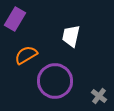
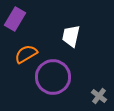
orange semicircle: moved 1 px up
purple circle: moved 2 px left, 4 px up
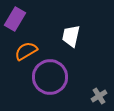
orange semicircle: moved 3 px up
purple circle: moved 3 px left
gray cross: rotated 21 degrees clockwise
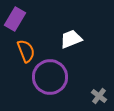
white trapezoid: moved 3 px down; rotated 55 degrees clockwise
orange semicircle: rotated 100 degrees clockwise
gray cross: rotated 21 degrees counterclockwise
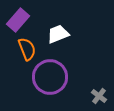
purple rectangle: moved 3 px right, 1 px down; rotated 10 degrees clockwise
white trapezoid: moved 13 px left, 5 px up
orange semicircle: moved 1 px right, 2 px up
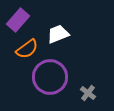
orange semicircle: rotated 75 degrees clockwise
gray cross: moved 11 px left, 3 px up
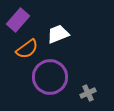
gray cross: rotated 28 degrees clockwise
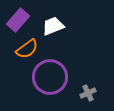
white trapezoid: moved 5 px left, 8 px up
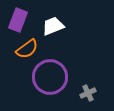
purple rectangle: rotated 20 degrees counterclockwise
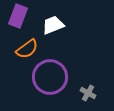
purple rectangle: moved 4 px up
white trapezoid: moved 1 px up
gray cross: rotated 35 degrees counterclockwise
